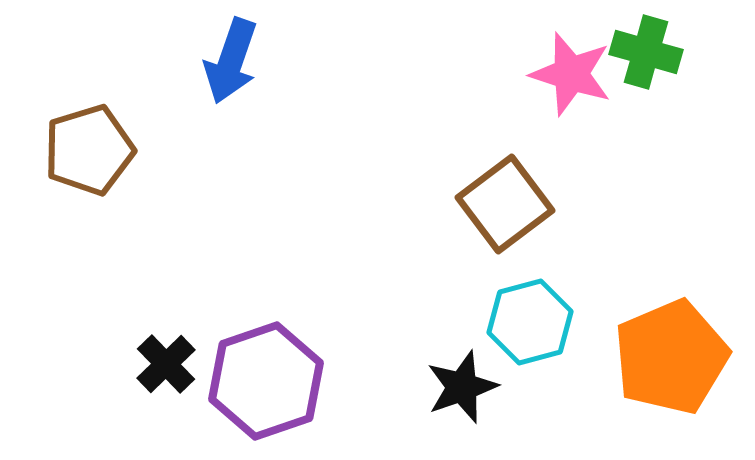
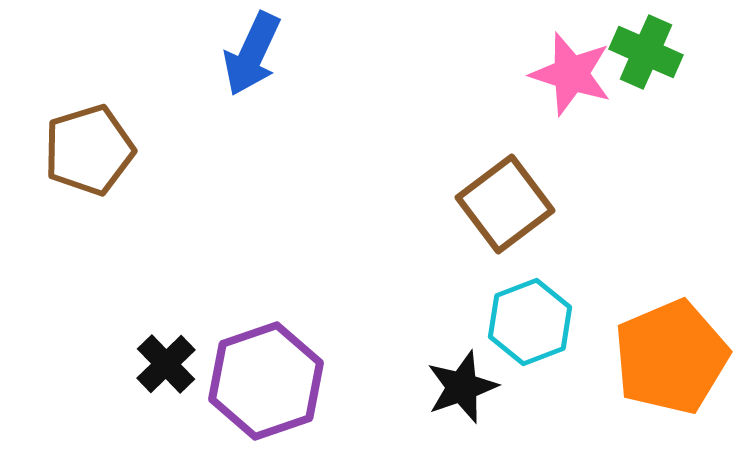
green cross: rotated 8 degrees clockwise
blue arrow: moved 21 px right, 7 px up; rotated 6 degrees clockwise
cyan hexagon: rotated 6 degrees counterclockwise
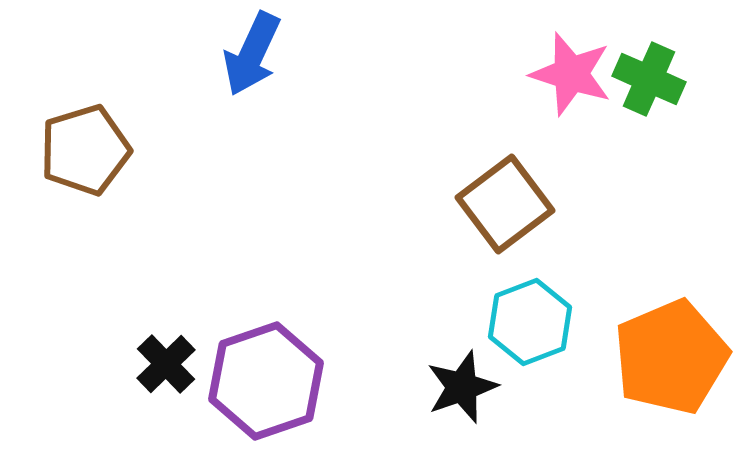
green cross: moved 3 px right, 27 px down
brown pentagon: moved 4 px left
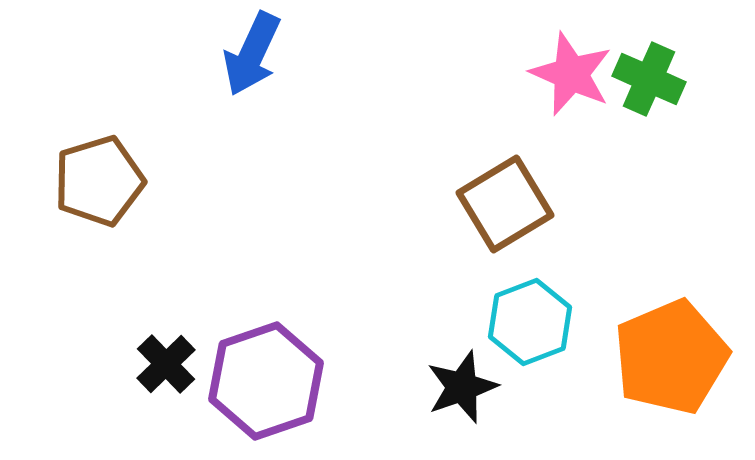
pink star: rotated 6 degrees clockwise
brown pentagon: moved 14 px right, 31 px down
brown square: rotated 6 degrees clockwise
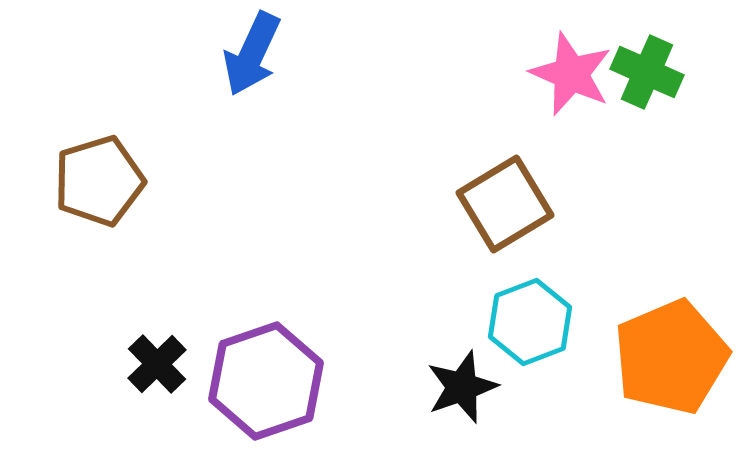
green cross: moved 2 px left, 7 px up
black cross: moved 9 px left
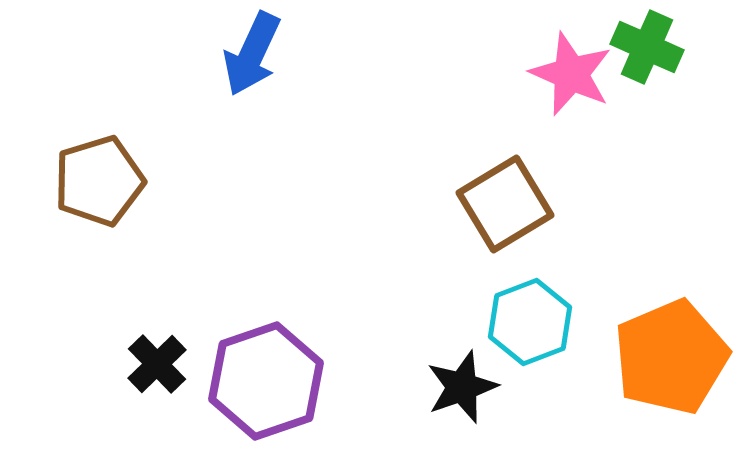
green cross: moved 25 px up
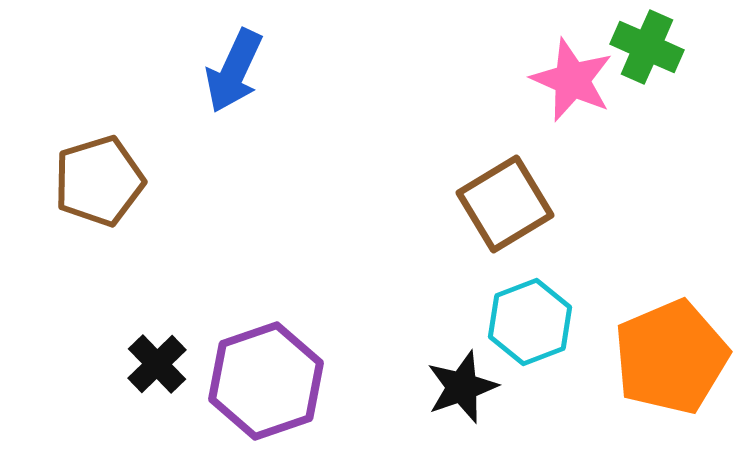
blue arrow: moved 18 px left, 17 px down
pink star: moved 1 px right, 6 px down
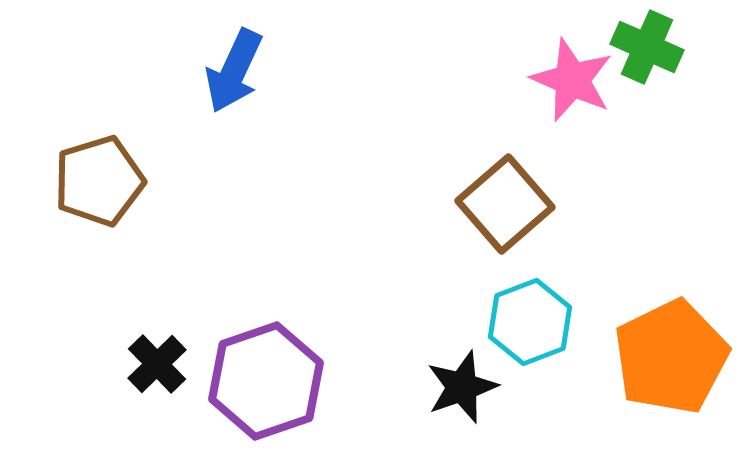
brown square: rotated 10 degrees counterclockwise
orange pentagon: rotated 3 degrees counterclockwise
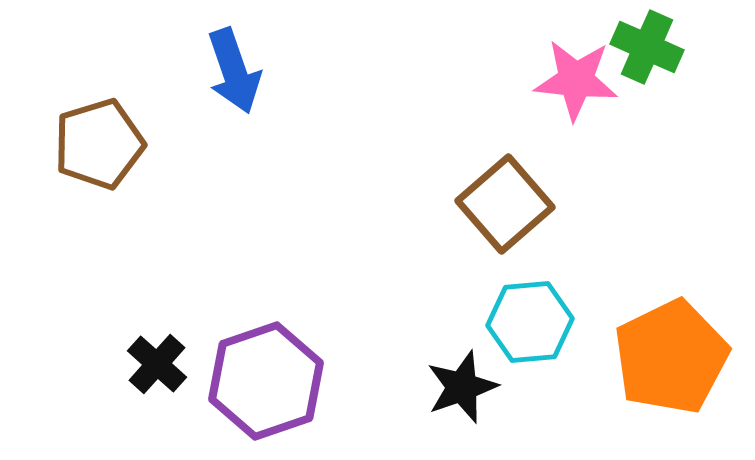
blue arrow: rotated 44 degrees counterclockwise
pink star: moved 4 px right; rotated 18 degrees counterclockwise
brown pentagon: moved 37 px up
cyan hexagon: rotated 16 degrees clockwise
black cross: rotated 4 degrees counterclockwise
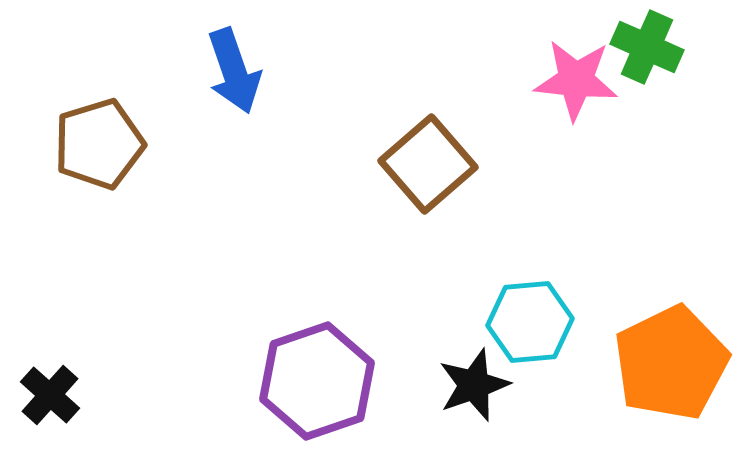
brown square: moved 77 px left, 40 px up
orange pentagon: moved 6 px down
black cross: moved 107 px left, 31 px down
purple hexagon: moved 51 px right
black star: moved 12 px right, 2 px up
